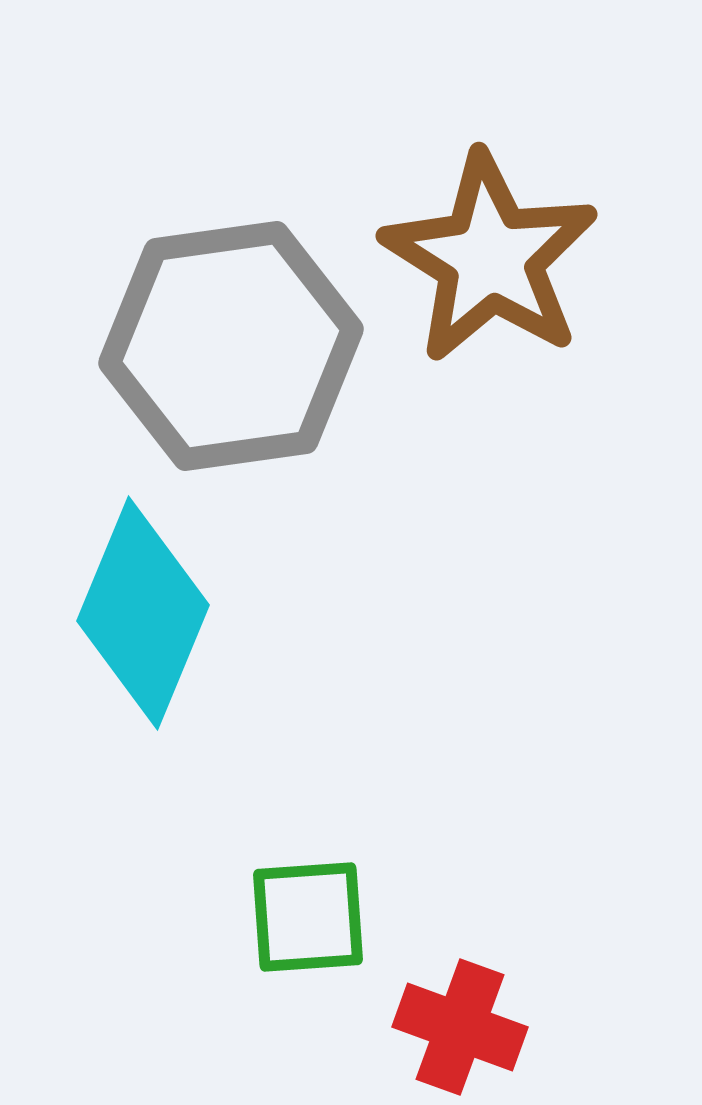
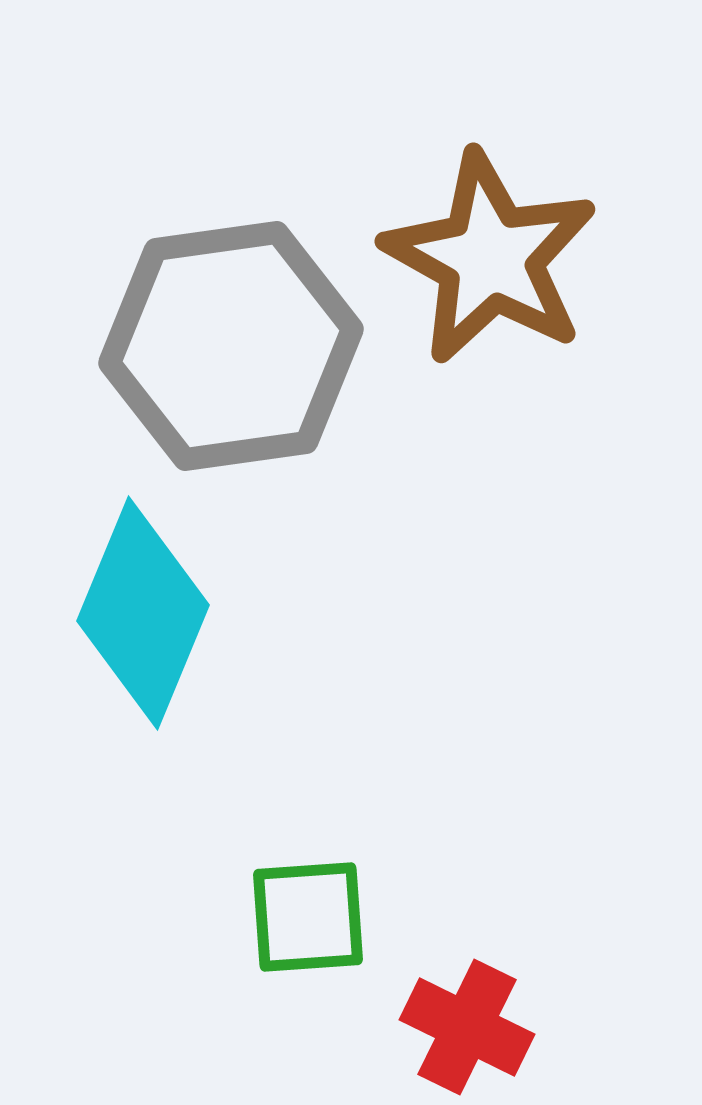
brown star: rotated 3 degrees counterclockwise
red cross: moved 7 px right; rotated 6 degrees clockwise
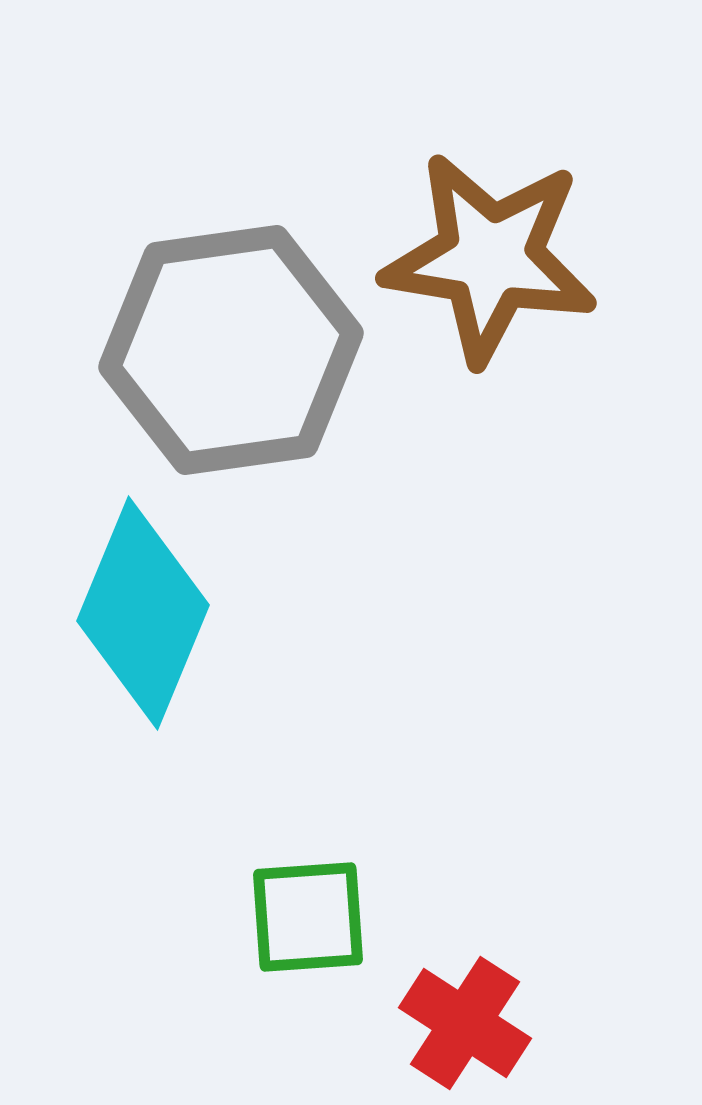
brown star: rotated 20 degrees counterclockwise
gray hexagon: moved 4 px down
red cross: moved 2 px left, 4 px up; rotated 7 degrees clockwise
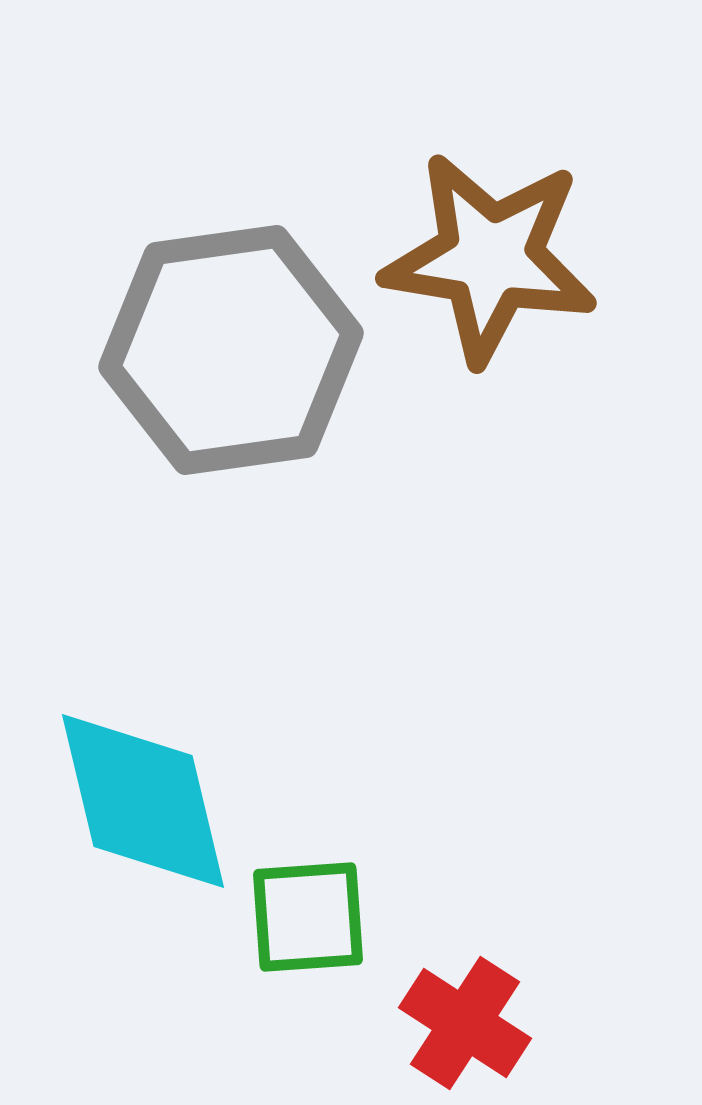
cyan diamond: moved 188 px down; rotated 36 degrees counterclockwise
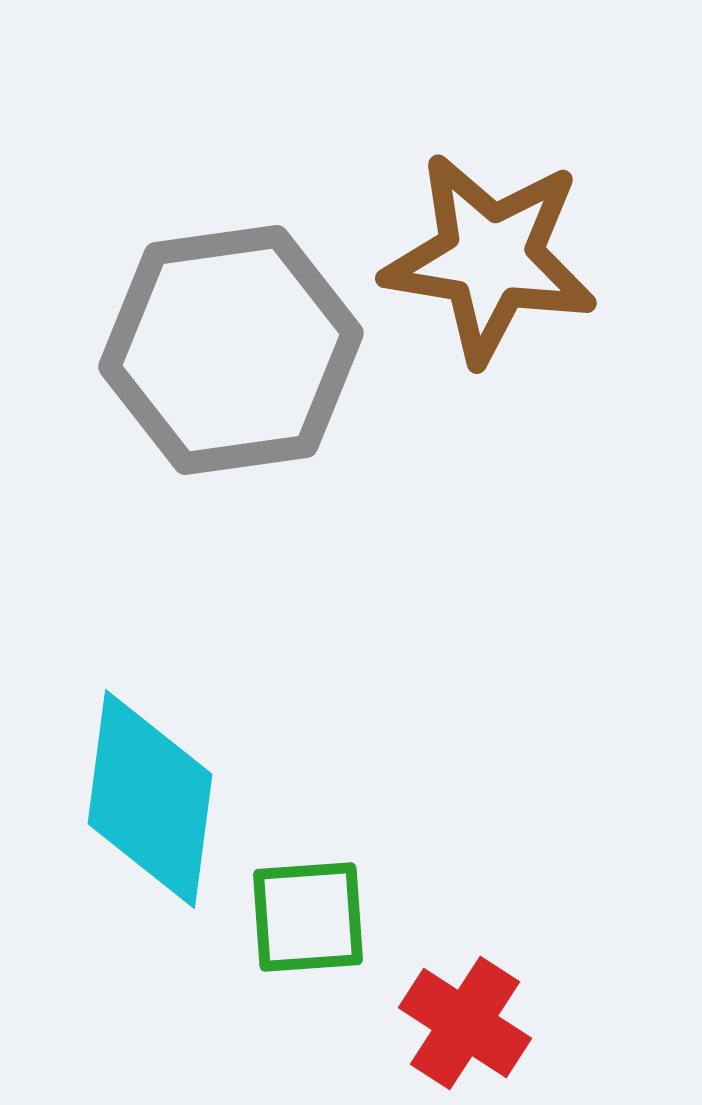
cyan diamond: moved 7 px right, 2 px up; rotated 21 degrees clockwise
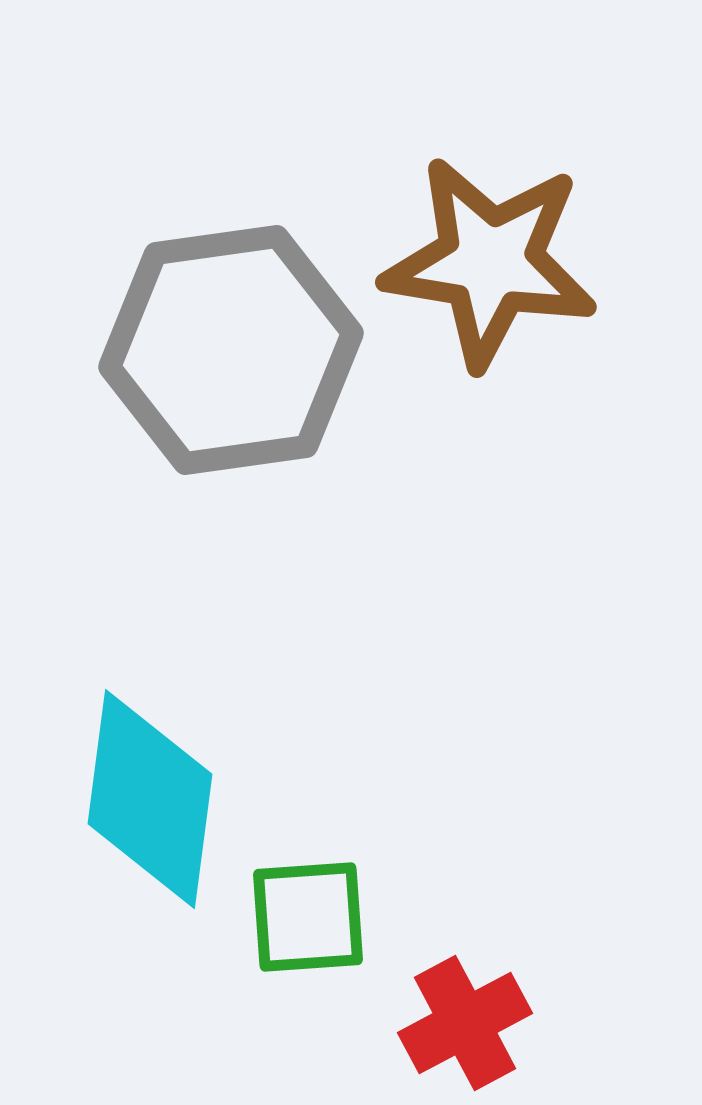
brown star: moved 4 px down
red cross: rotated 29 degrees clockwise
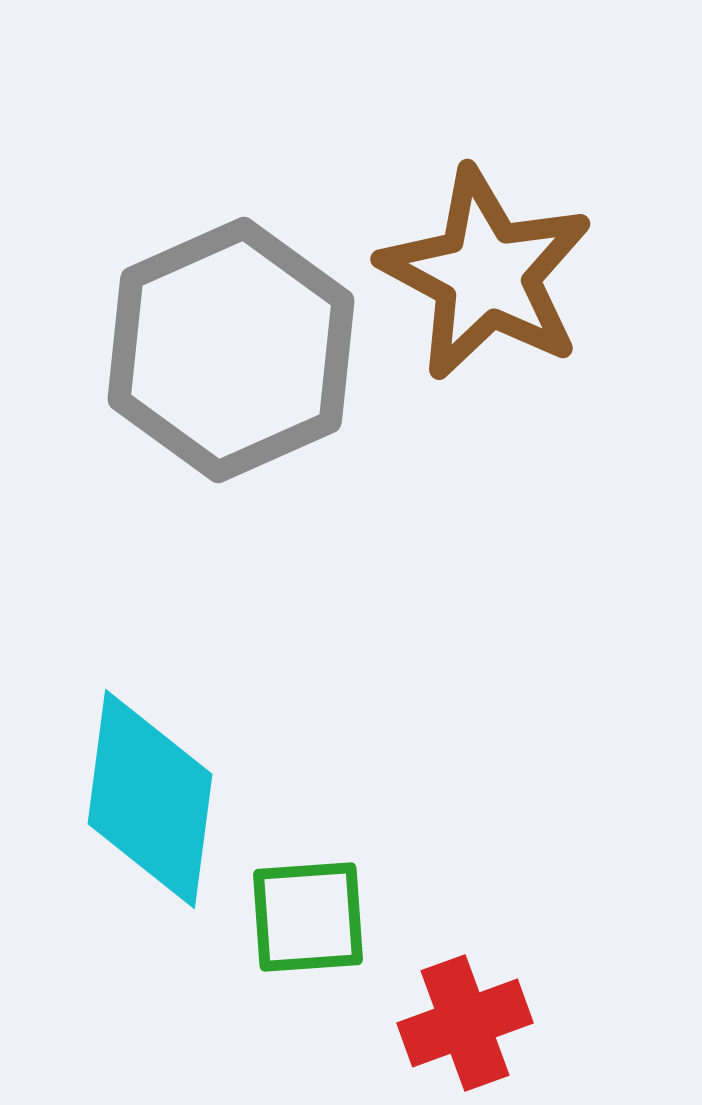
brown star: moved 4 px left, 12 px down; rotated 19 degrees clockwise
gray hexagon: rotated 16 degrees counterclockwise
red cross: rotated 8 degrees clockwise
